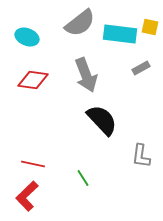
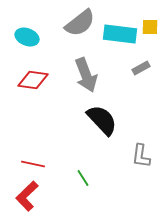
yellow square: rotated 12 degrees counterclockwise
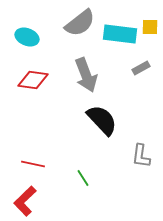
red L-shape: moved 2 px left, 5 px down
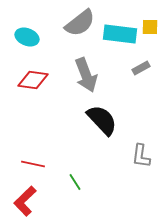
green line: moved 8 px left, 4 px down
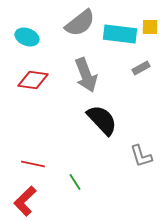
gray L-shape: rotated 25 degrees counterclockwise
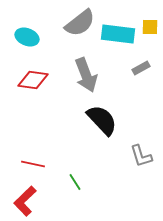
cyan rectangle: moved 2 px left
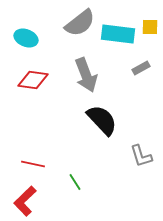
cyan ellipse: moved 1 px left, 1 px down
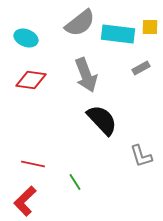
red diamond: moved 2 px left
